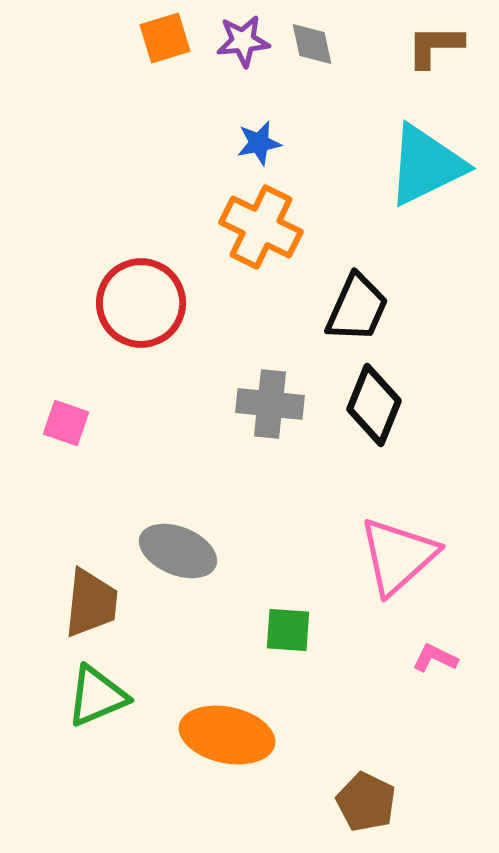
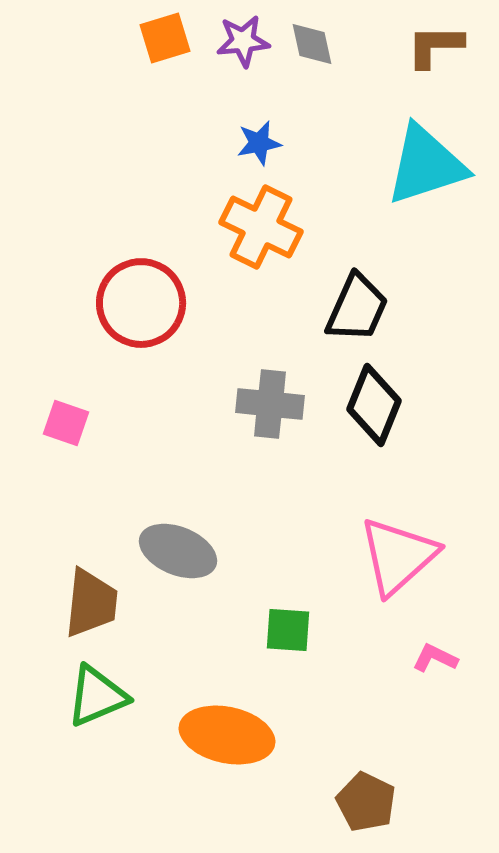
cyan triangle: rotated 8 degrees clockwise
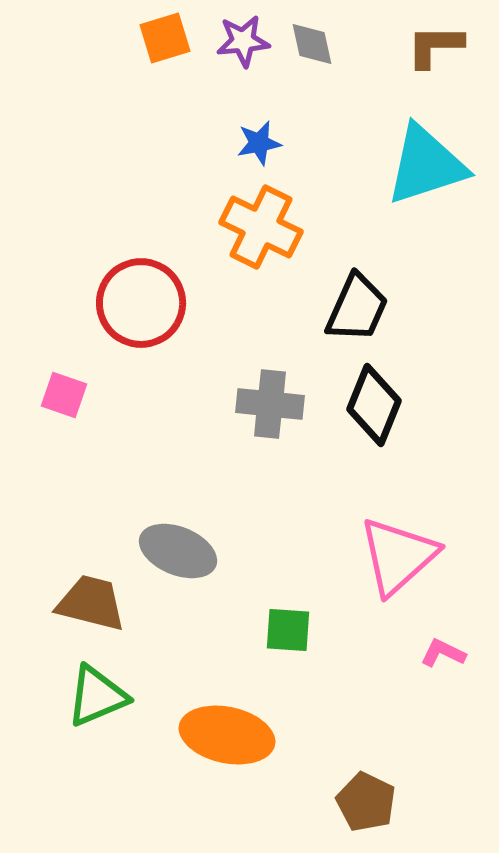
pink square: moved 2 px left, 28 px up
brown trapezoid: rotated 82 degrees counterclockwise
pink L-shape: moved 8 px right, 5 px up
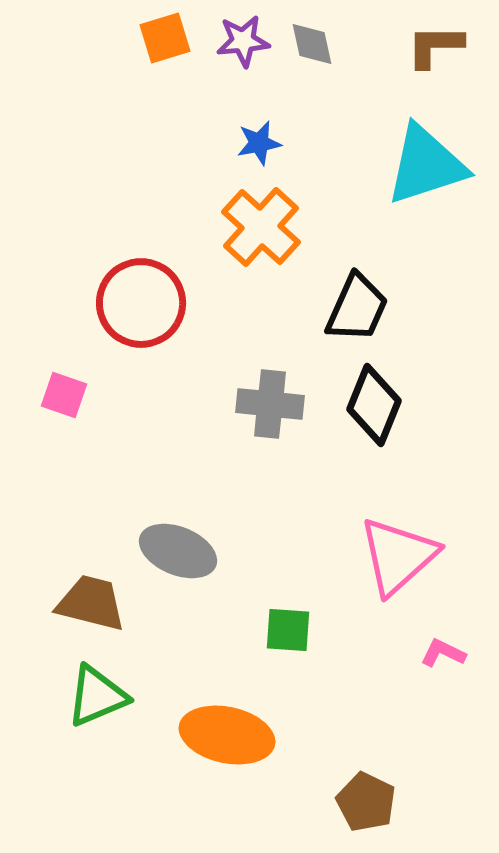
orange cross: rotated 16 degrees clockwise
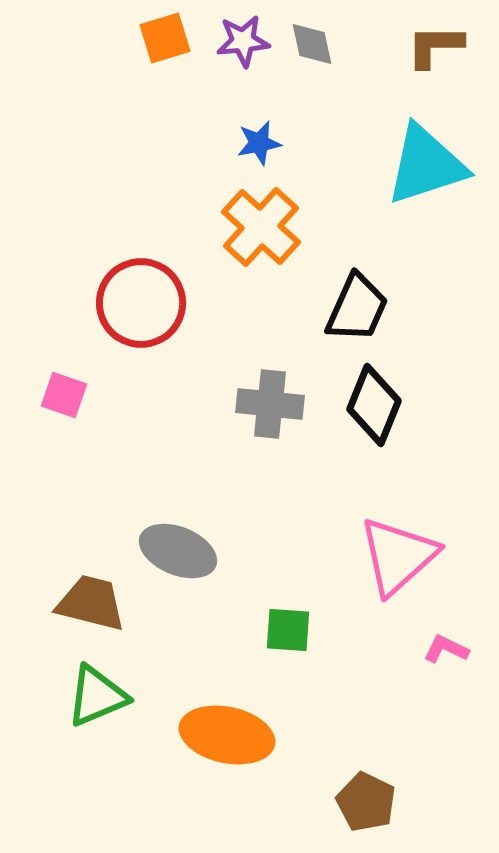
pink L-shape: moved 3 px right, 4 px up
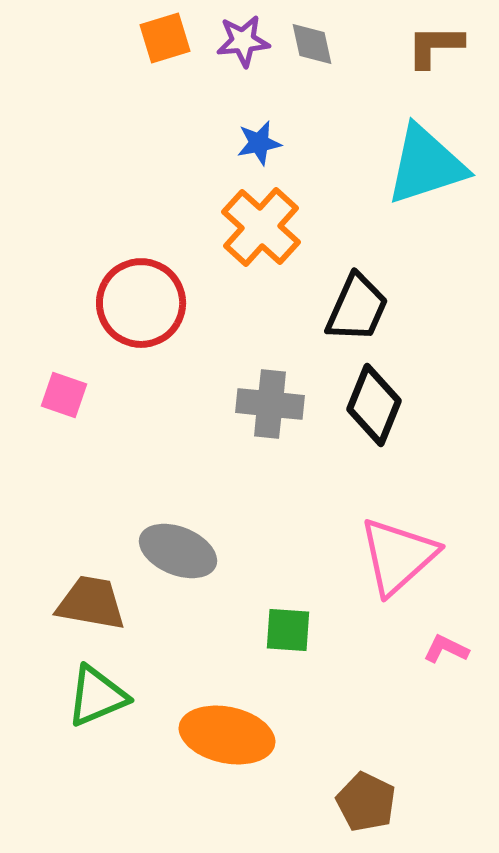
brown trapezoid: rotated 4 degrees counterclockwise
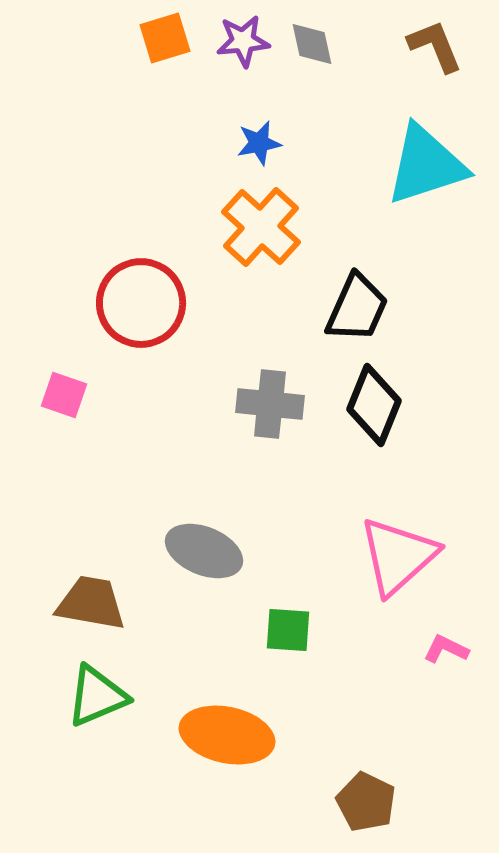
brown L-shape: rotated 68 degrees clockwise
gray ellipse: moved 26 px right
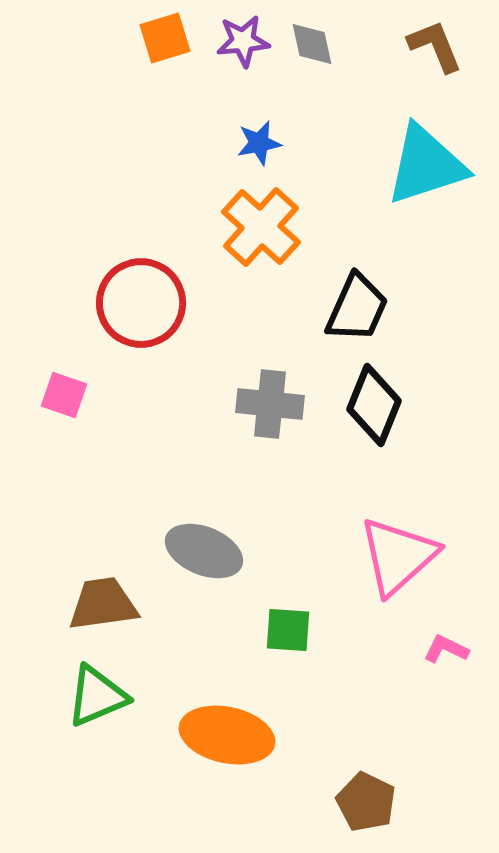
brown trapezoid: moved 12 px right, 1 px down; rotated 18 degrees counterclockwise
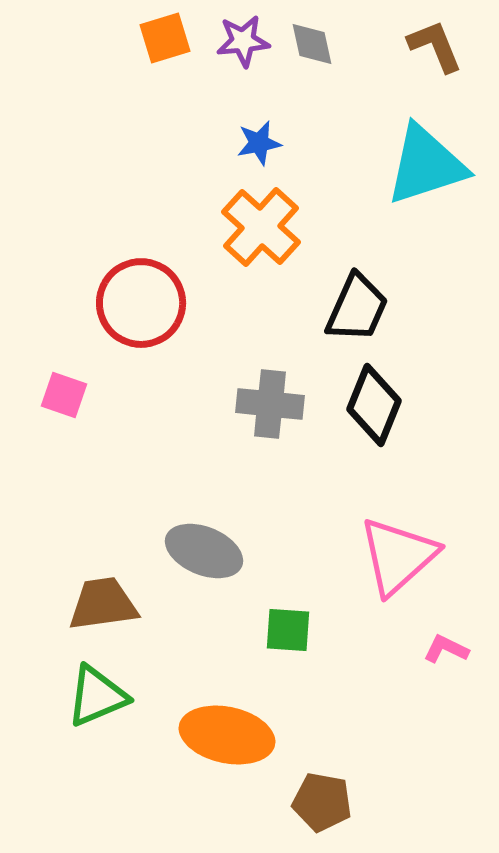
brown pentagon: moved 44 px left; rotated 16 degrees counterclockwise
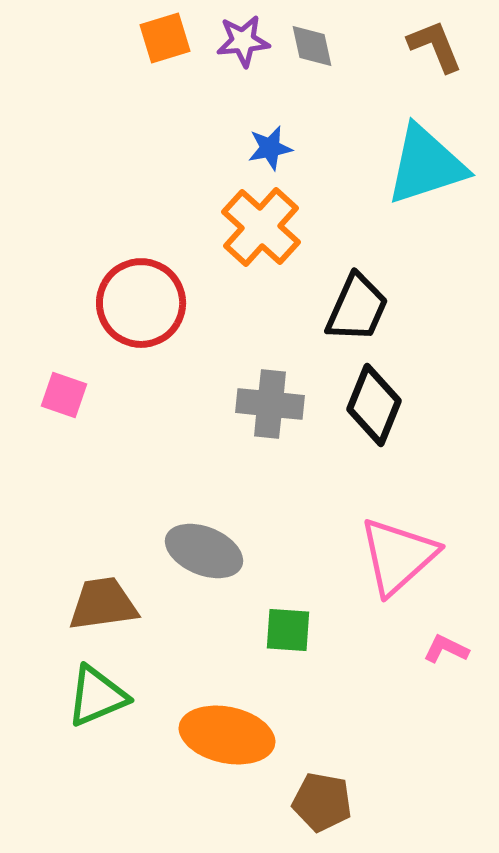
gray diamond: moved 2 px down
blue star: moved 11 px right, 5 px down
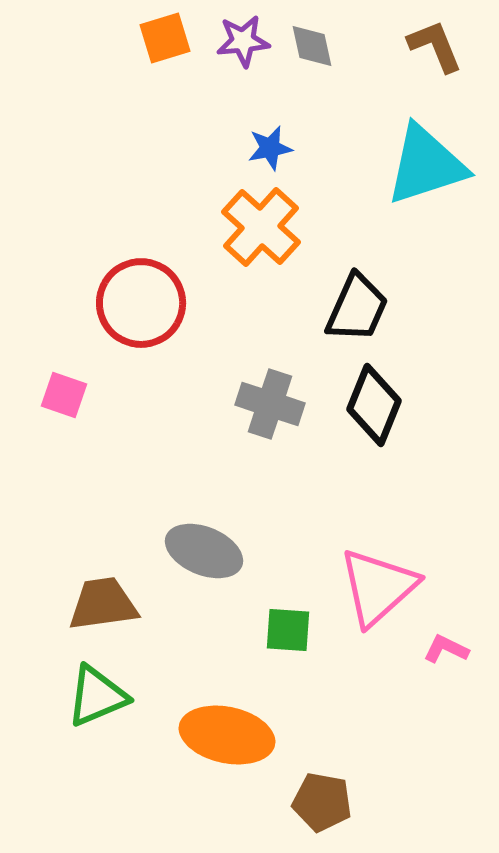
gray cross: rotated 12 degrees clockwise
pink triangle: moved 20 px left, 31 px down
